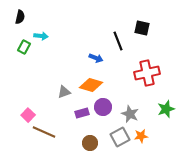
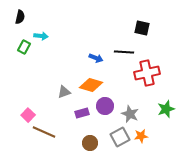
black line: moved 6 px right, 11 px down; rotated 66 degrees counterclockwise
purple circle: moved 2 px right, 1 px up
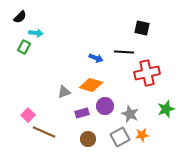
black semicircle: rotated 32 degrees clockwise
cyan arrow: moved 5 px left, 3 px up
orange star: moved 1 px right, 1 px up
brown circle: moved 2 px left, 4 px up
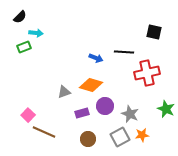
black square: moved 12 px right, 4 px down
green rectangle: rotated 40 degrees clockwise
green star: rotated 30 degrees counterclockwise
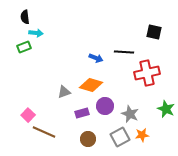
black semicircle: moved 5 px right; rotated 128 degrees clockwise
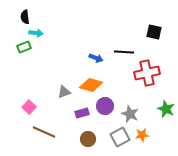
pink square: moved 1 px right, 8 px up
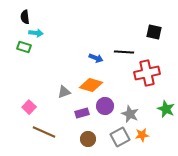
green rectangle: rotated 40 degrees clockwise
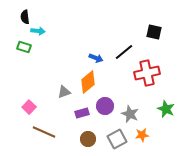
cyan arrow: moved 2 px right, 2 px up
black line: rotated 42 degrees counterclockwise
orange diamond: moved 3 px left, 3 px up; rotated 55 degrees counterclockwise
gray square: moved 3 px left, 2 px down
